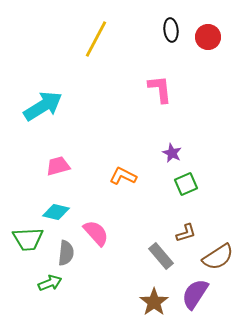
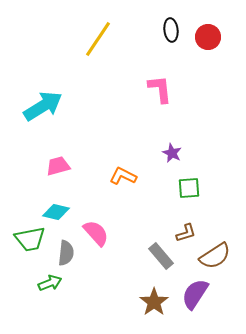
yellow line: moved 2 px right; rotated 6 degrees clockwise
green square: moved 3 px right, 4 px down; rotated 20 degrees clockwise
green trapezoid: moved 2 px right; rotated 8 degrees counterclockwise
brown semicircle: moved 3 px left, 1 px up
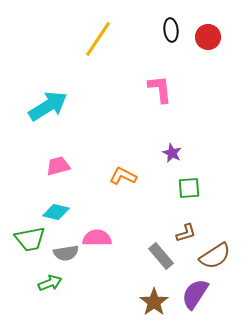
cyan arrow: moved 5 px right
pink semicircle: moved 1 px right, 5 px down; rotated 48 degrees counterclockwise
gray semicircle: rotated 75 degrees clockwise
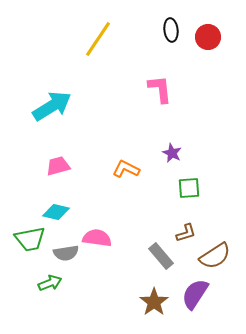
cyan arrow: moved 4 px right
orange L-shape: moved 3 px right, 7 px up
pink semicircle: rotated 8 degrees clockwise
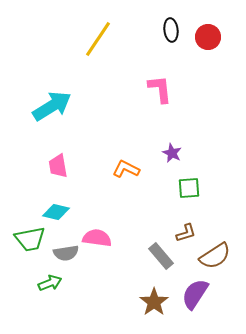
pink trapezoid: rotated 85 degrees counterclockwise
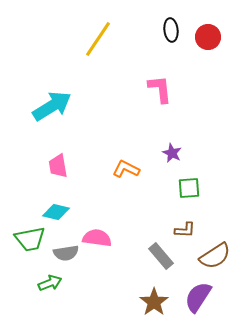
brown L-shape: moved 1 px left, 3 px up; rotated 20 degrees clockwise
purple semicircle: moved 3 px right, 3 px down
